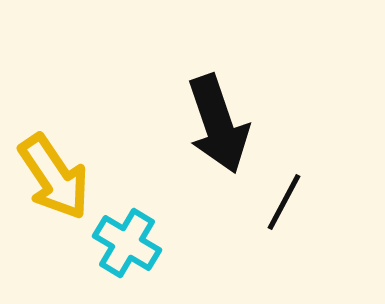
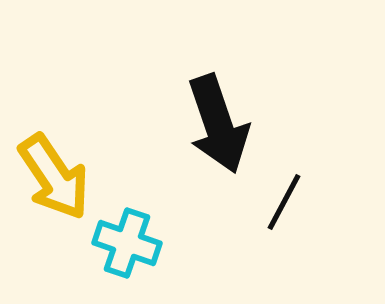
cyan cross: rotated 12 degrees counterclockwise
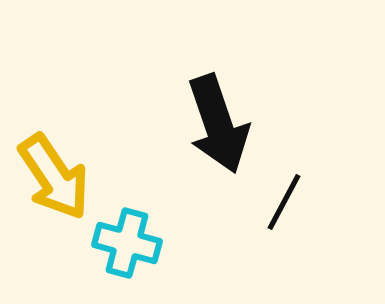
cyan cross: rotated 4 degrees counterclockwise
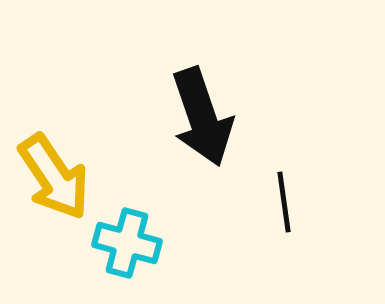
black arrow: moved 16 px left, 7 px up
black line: rotated 36 degrees counterclockwise
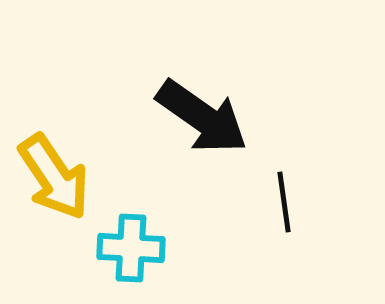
black arrow: rotated 36 degrees counterclockwise
cyan cross: moved 4 px right, 5 px down; rotated 12 degrees counterclockwise
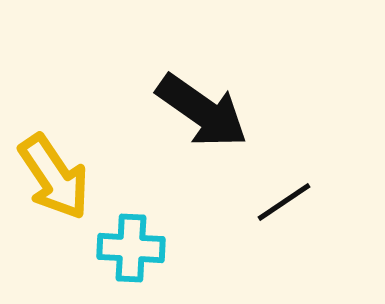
black arrow: moved 6 px up
black line: rotated 64 degrees clockwise
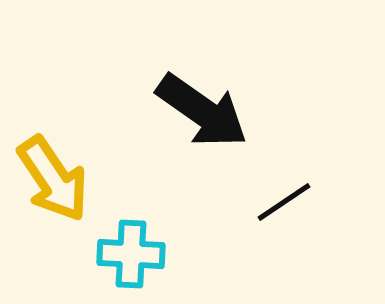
yellow arrow: moved 1 px left, 2 px down
cyan cross: moved 6 px down
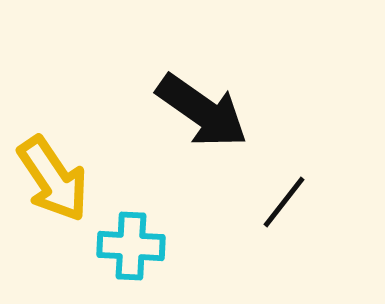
black line: rotated 18 degrees counterclockwise
cyan cross: moved 8 px up
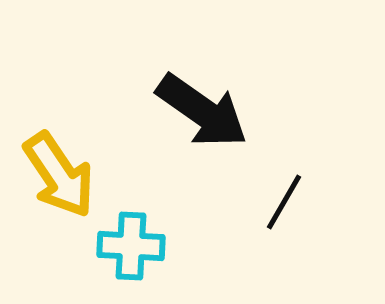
yellow arrow: moved 6 px right, 4 px up
black line: rotated 8 degrees counterclockwise
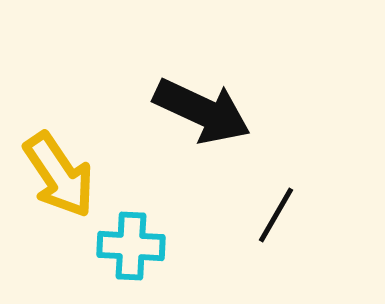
black arrow: rotated 10 degrees counterclockwise
black line: moved 8 px left, 13 px down
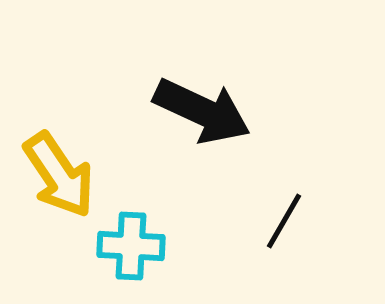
black line: moved 8 px right, 6 px down
